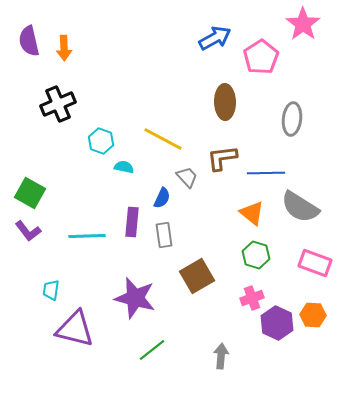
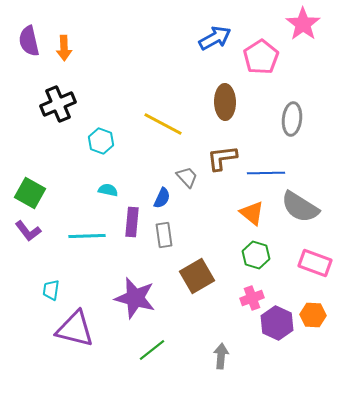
yellow line: moved 15 px up
cyan semicircle: moved 16 px left, 23 px down
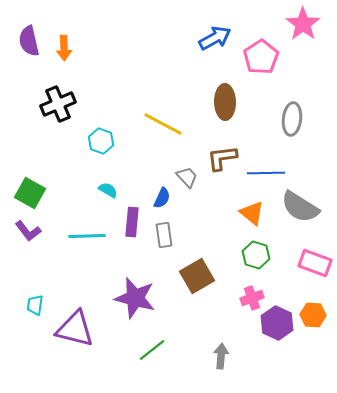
cyan semicircle: rotated 18 degrees clockwise
cyan trapezoid: moved 16 px left, 15 px down
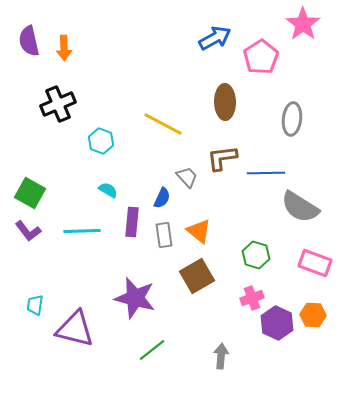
orange triangle: moved 53 px left, 18 px down
cyan line: moved 5 px left, 5 px up
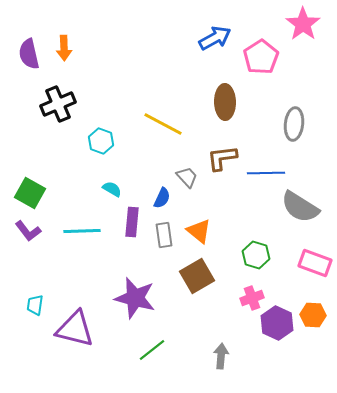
purple semicircle: moved 13 px down
gray ellipse: moved 2 px right, 5 px down
cyan semicircle: moved 4 px right, 1 px up
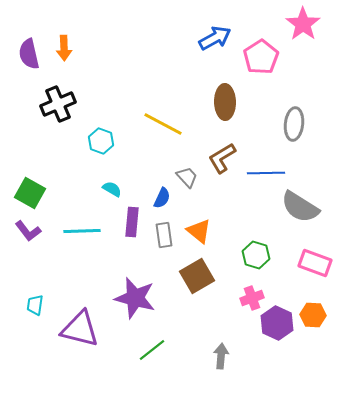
brown L-shape: rotated 24 degrees counterclockwise
purple triangle: moved 5 px right
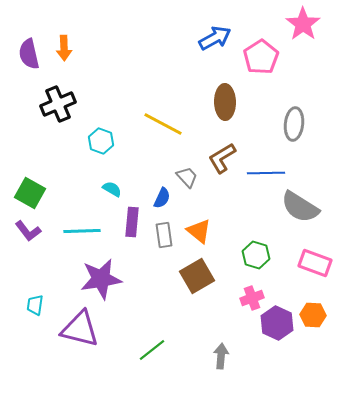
purple star: moved 34 px left, 19 px up; rotated 24 degrees counterclockwise
